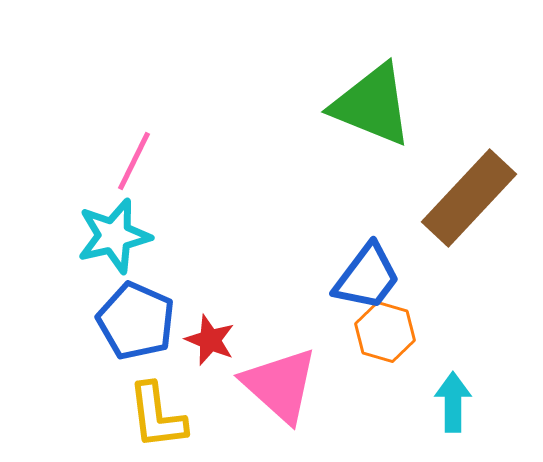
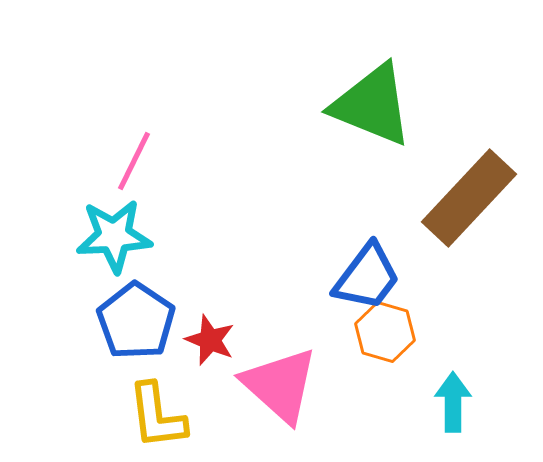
cyan star: rotated 10 degrees clockwise
blue pentagon: rotated 10 degrees clockwise
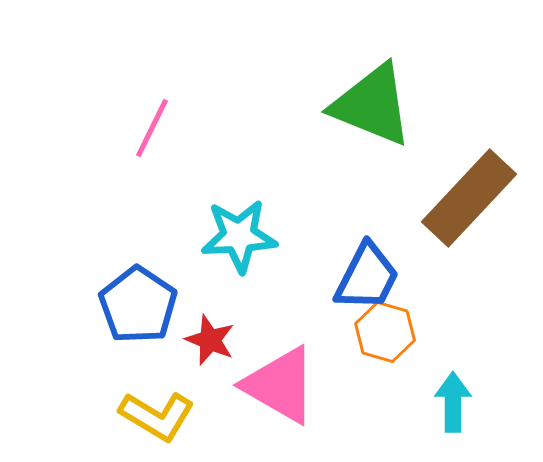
pink line: moved 18 px right, 33 px up
cyan star: moved 125 px right
blue trapezoid: rotated 10 degrees counterclockwise
blue pentagon: moved 2 px right, 16 px up
pink triangle: rotated 12 degrees counterclockwise
yellow L-shape: rotated 52 degrees counterclockwise
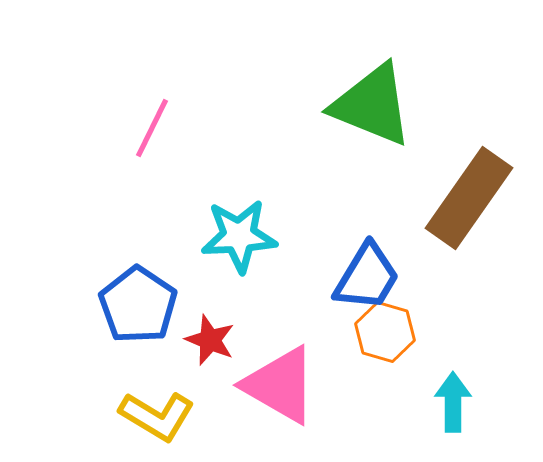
brown rectangle: rotated 8 degrees counterclockwise
blue trapezoid: rotated 4 degrees clockwise
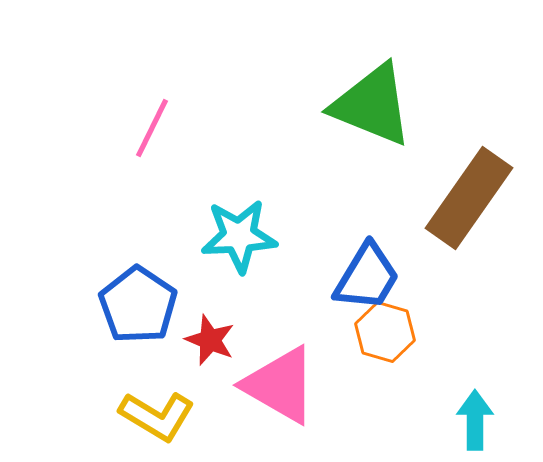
cyan arrow: moved 22 px right, 18 px down
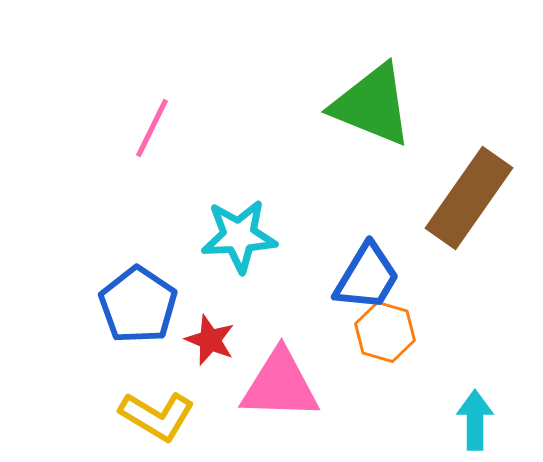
pink triangle: rotated 28 degrees counterclockwise
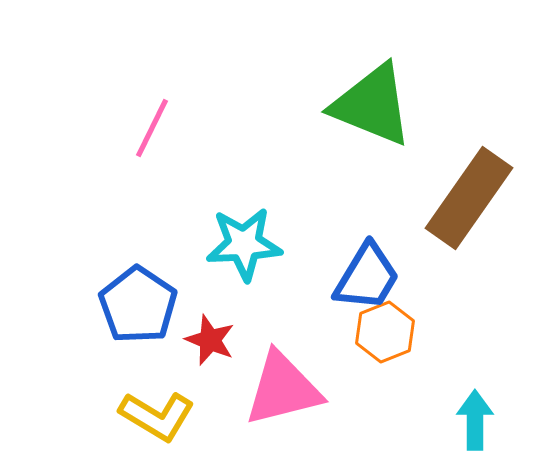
cyan star: moved 5 px right, 8 px down
orange hexagon: rotated 22 degrees clockwise
pink triangle: moved 3 px right, 4 px down; rotated 16 degrees counterclockwise
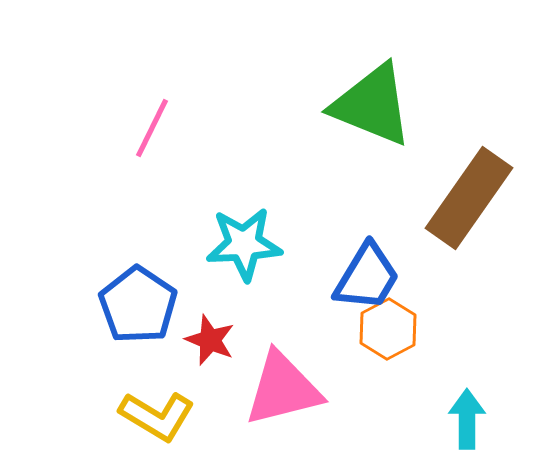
orange hexagon: moved 3 px right, 3 px up; rotated 6 degrees counterclockwise
cyan arrow: moved 8 px left, 1 px up
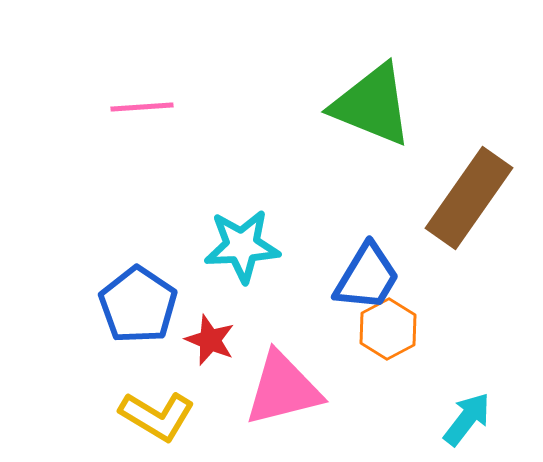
pink line: moved 10 px left, 21 px up; rotated 60 degrees clockwise
cyan star: moved 2 px left, 2 px down
cyan arrow: rotated 38 degrees clockwise
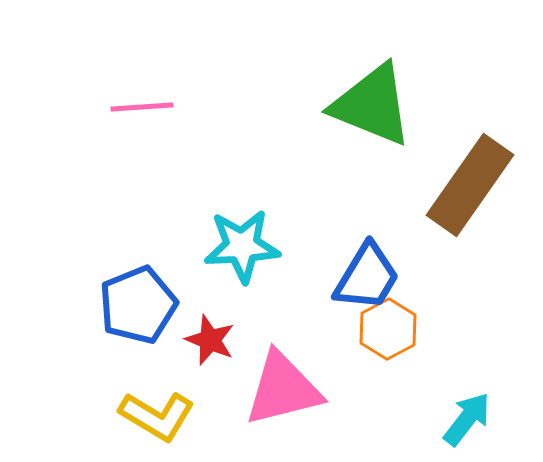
brown rectangle: moved 1 px right, 13 px up
blue pentagon: rotated 16 degrees clockwise
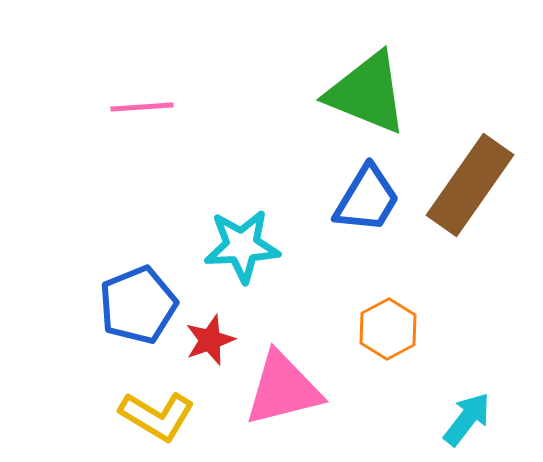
green triangle: moved 5 px left, 12 px up
blue trapezoid: moved 78 px up
red star: rotated 30 degrees clockwise
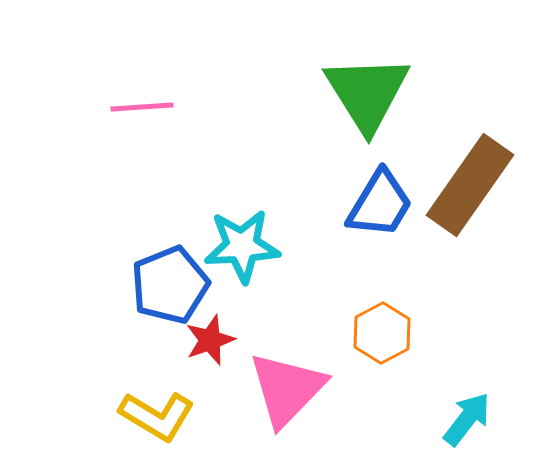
green triangle: rotated 36 degrees clockwise
blue trapezoid: moved 13 px right, 5 px down
blue pentagon: moved 32 px right, 20 px up
orange hexagon: moved 6 px left, 4 px down
pink triangle: moved 4 px right; rotated 32 degrees counterclockwise
